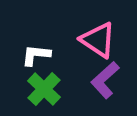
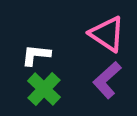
pink triangle: moved 9 px right, 6 px up
purple L-shape: moved 2 px right
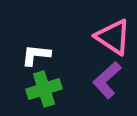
pink triangle: moved 6 px right, 3 px down
green cross: rotated 28 degrees clockwise
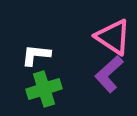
purple L-shape: moved 2 px right, 6 px up
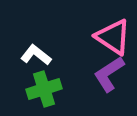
white L-shape: rotated 32 degrees clockwise
purple L-shape: rotated 9 degrees clockwise
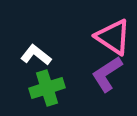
purple L-shape: moved 2 px left
green cross: moved 3 px right, 1 px up
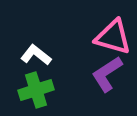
pink triangle: rotated 18 degrees counterclockwise
green cross: moved 11 px left, 2 px down
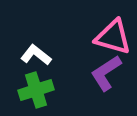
purple L-shape: moved 1 px left, 1 px up
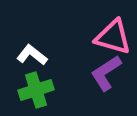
white L-shape: moved 4 px left
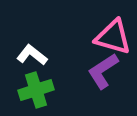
purple L-shape: moved 3 px left, 2 px up
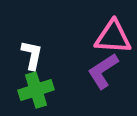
pink triangle: rotated 12 degrees counterclockwise
white L-shape: rotated 64 degrees clockwise
